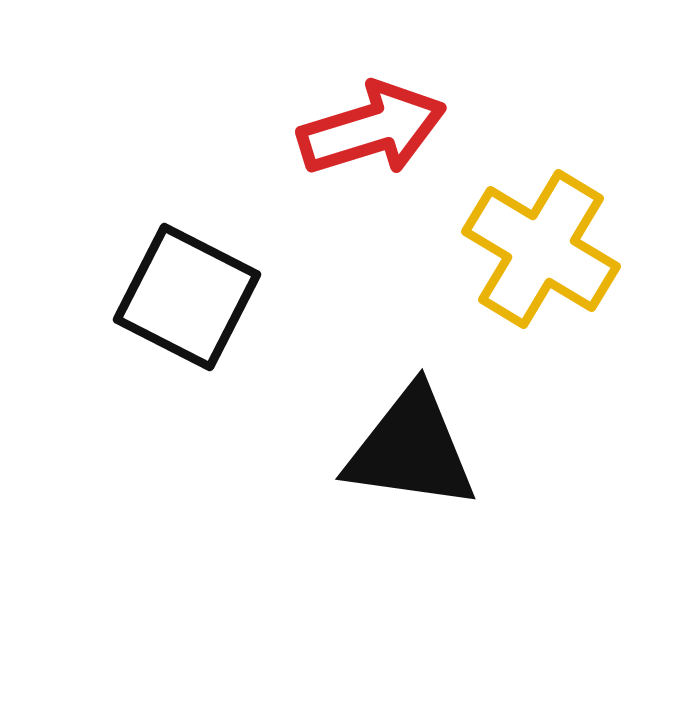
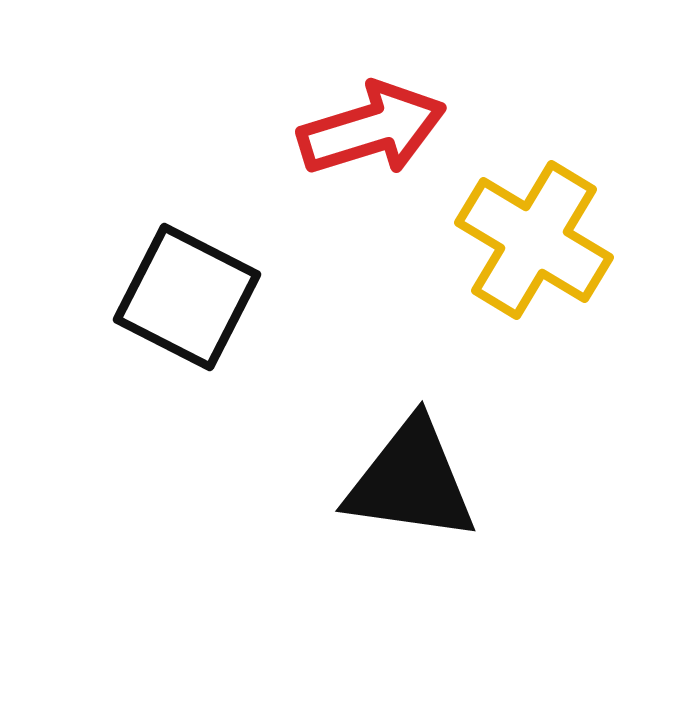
yellow cross: moved 7 px left, 9 px up
black triangle: moved 32 px down
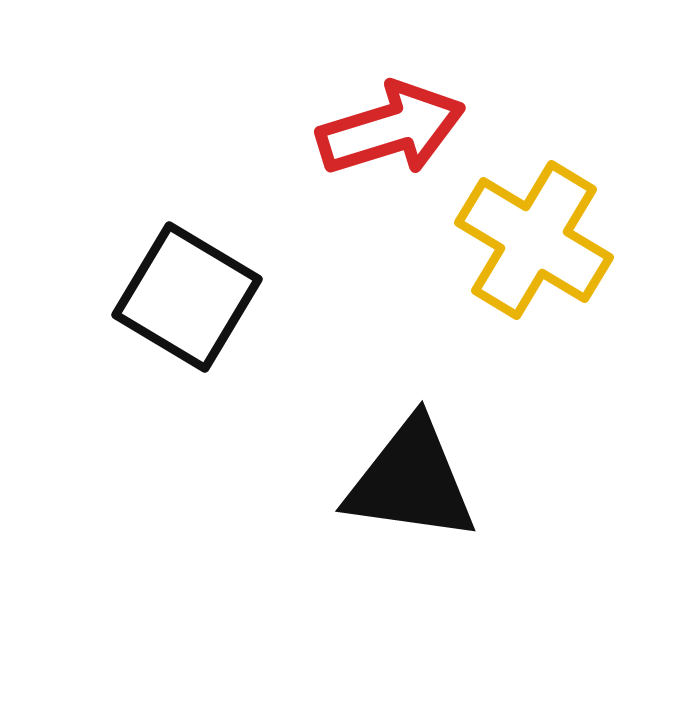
red arrow: moved 19 px right
black square: rotated 4 degrees clockwise
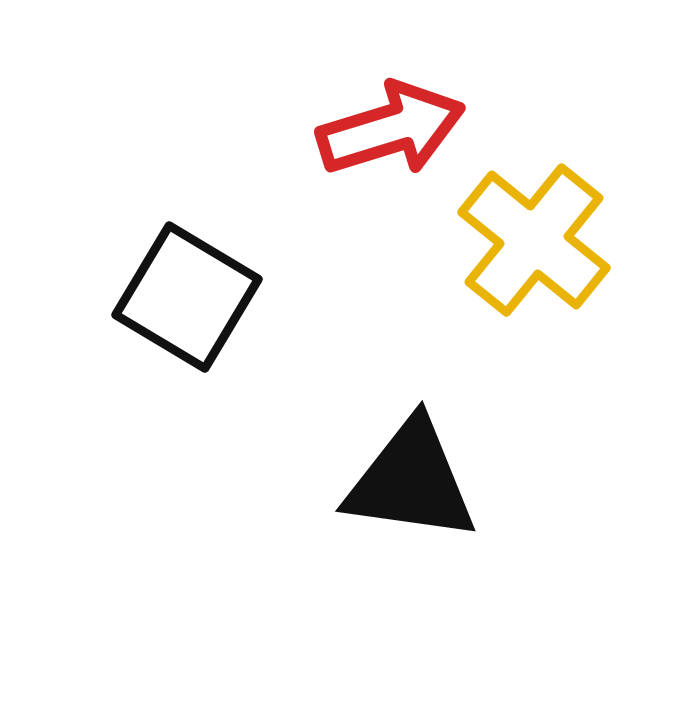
yellow cross: rotated 8 degrees clockwise
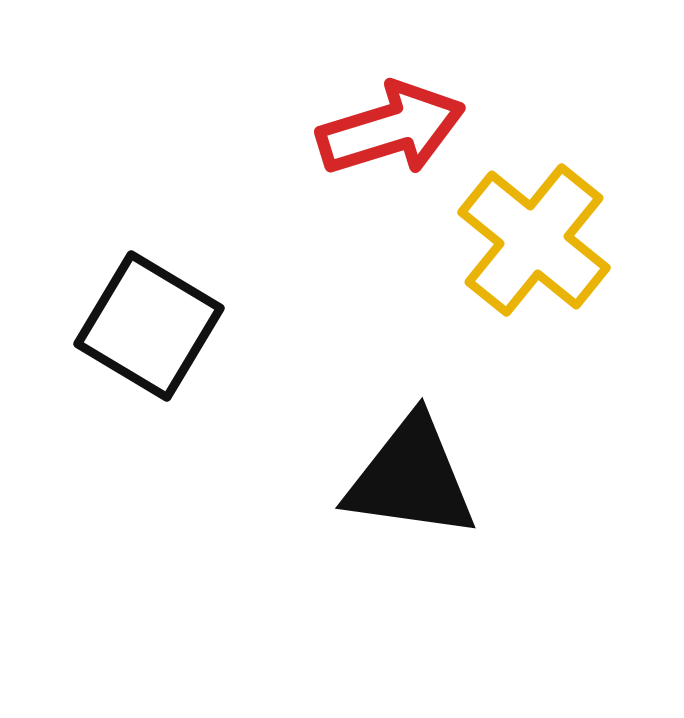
black square: moved 38 px left, 29 px down
black triangle: moved 3 px up
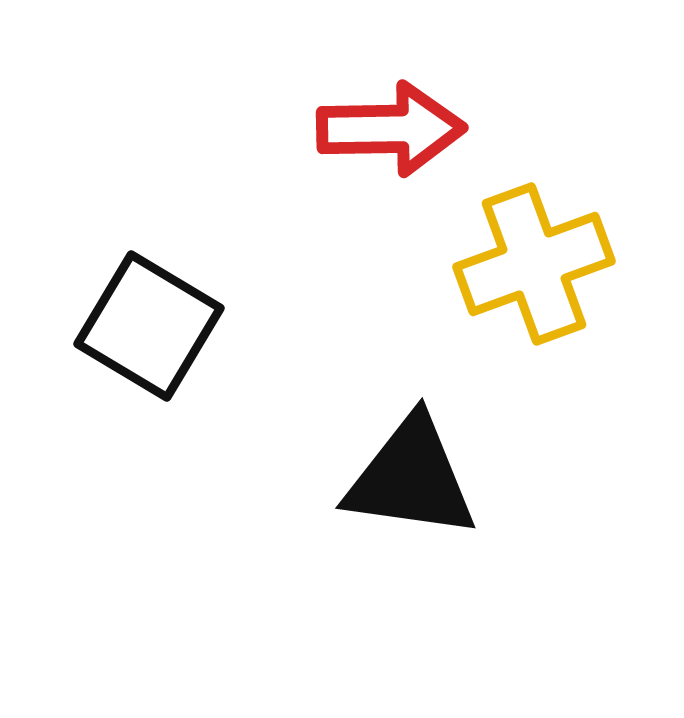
red arrow: rotated 16 degrees clockwise
yellow cross: moved 24 px down; rotated 31 degrees clockwise
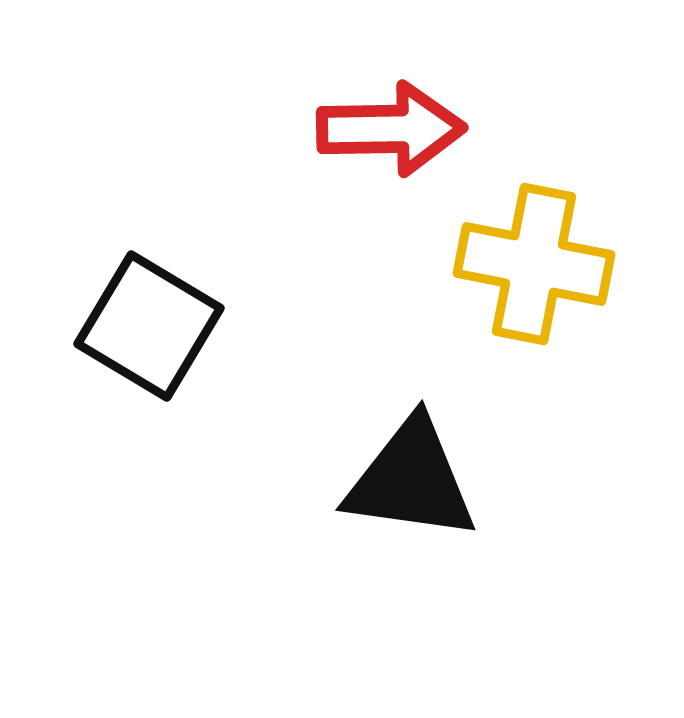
yellow cross: rotated 31 degrees clockwise
black triangle: moved 2 px down
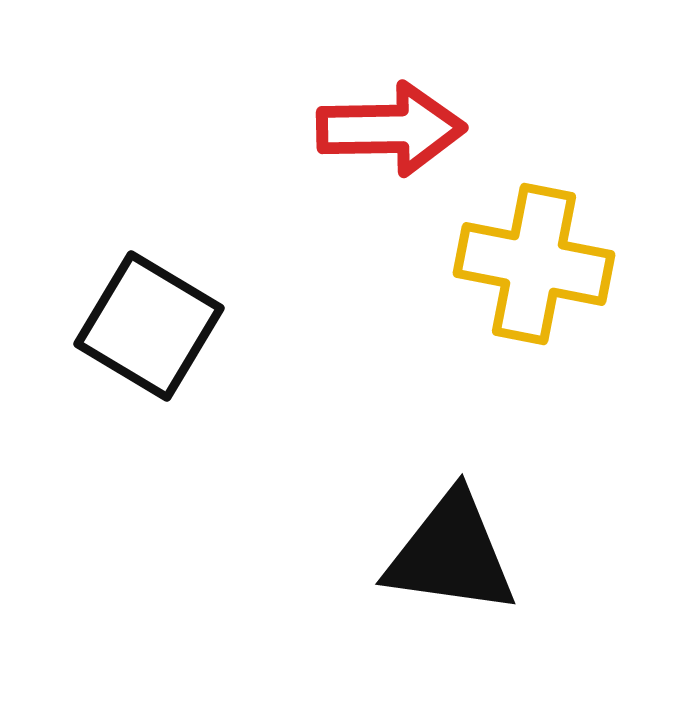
black triangle: moved 40 px right, 74 px down
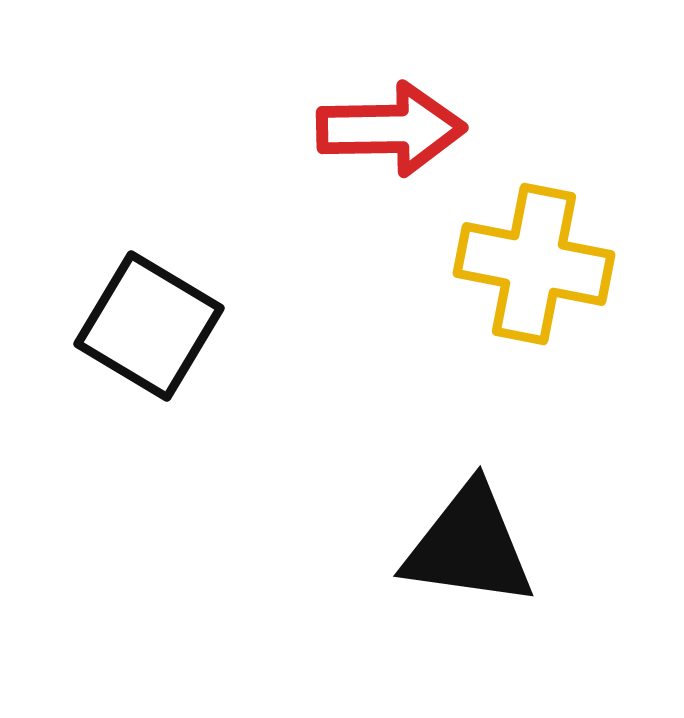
black triangle: moved 18 px right, 8 px up
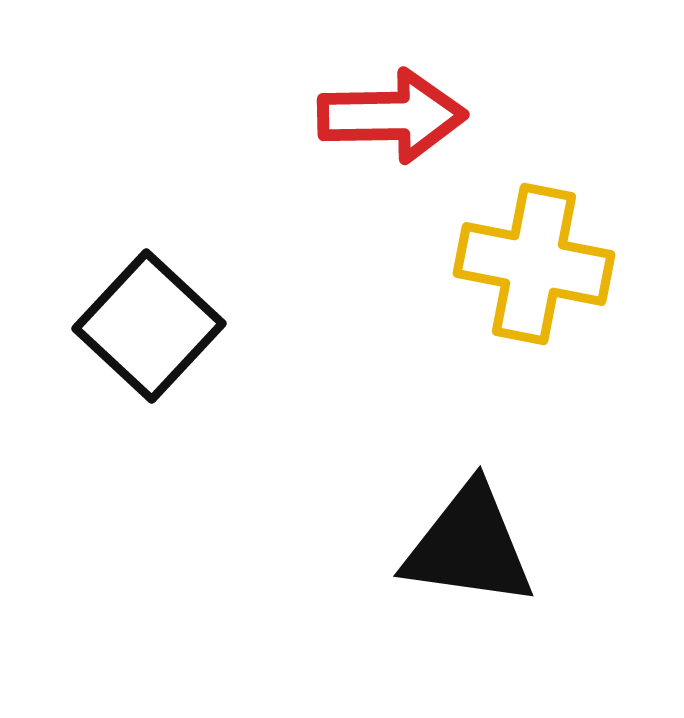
red arrow: moved 1 px right, 13 px up
black square: rotated 12 degrees clockwise
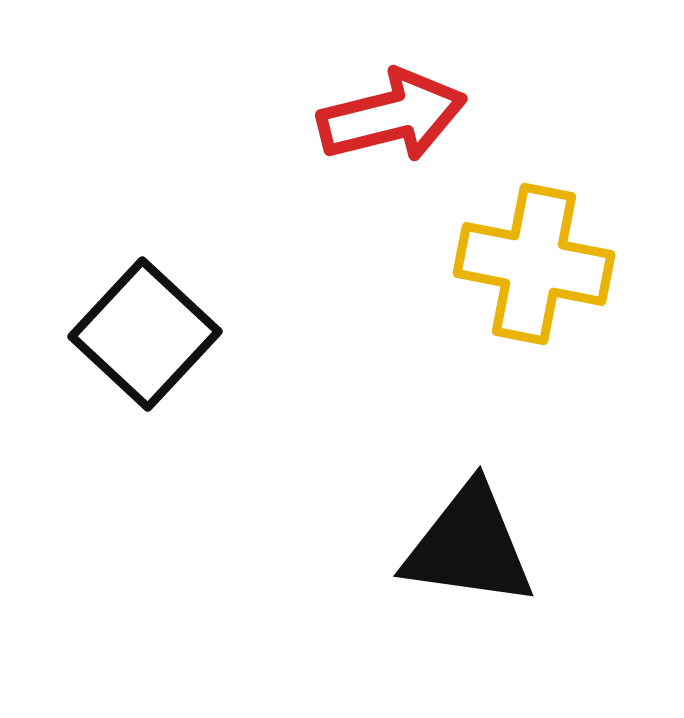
red arrow: rotated 13 degrees counterclockwise
black square: moved 4 px left, 8 px down
